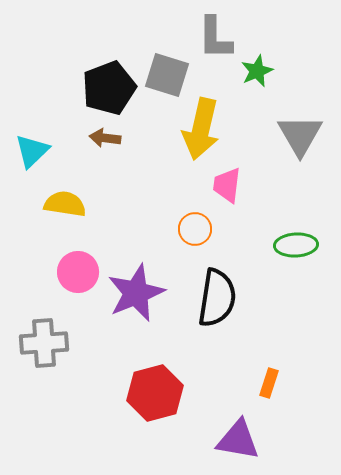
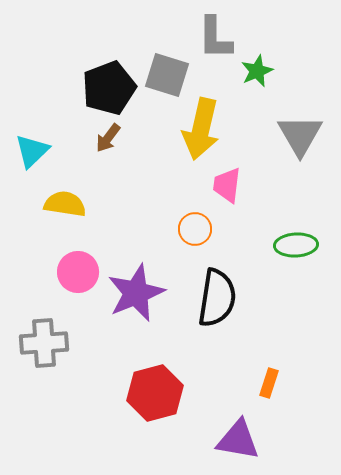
brown arrow: moved 3 px right; rotated 60 degrees counterclockwise
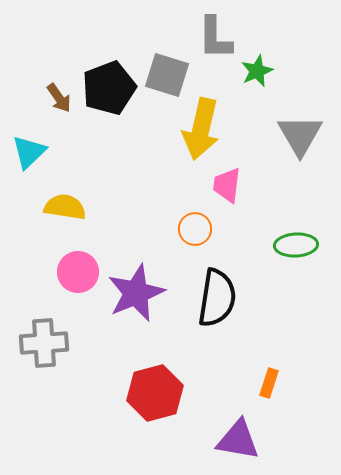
brown arrow: moved 49 px left, 40 px up; rotated 72 degrees counterclockwise
cyan triangle: moved 3 px left, 1 px down
yellow semicircle: moved 3 px down
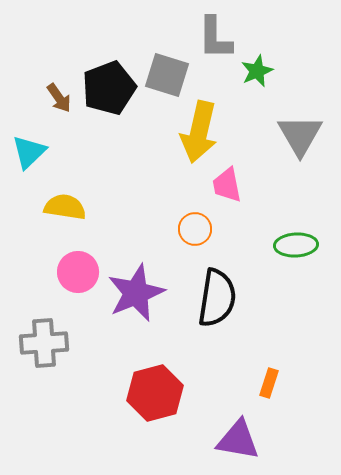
yellow arrow: moved 2 px left, 3 px down
pink trapezoid: rotated 18 degrees counterclockwise
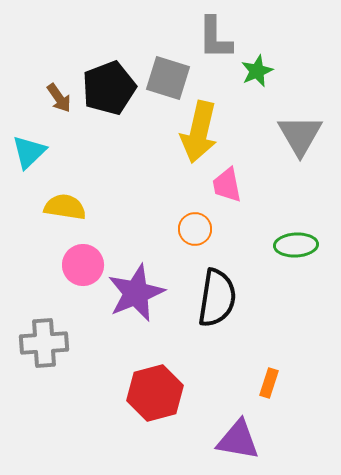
gray square: moved 1 px right, 3 px down
pink circle: moved 5 px right, 7 px up
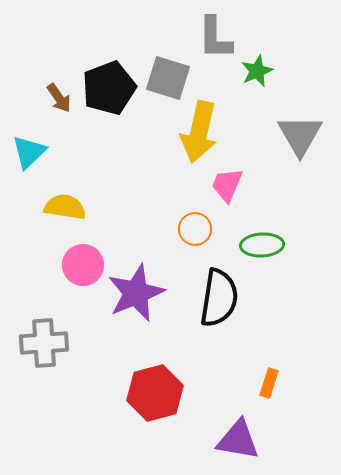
pink trapezoid: rotated 33 degrees clockwise
green ellipse: moved 34 px left
black semicircle: moved 2 px right
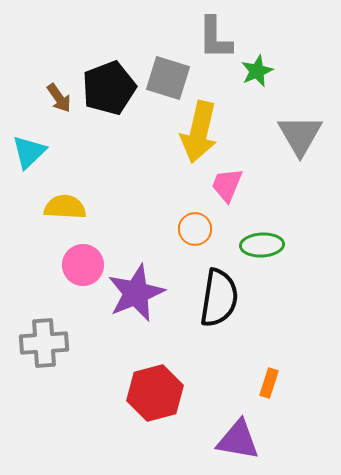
yellow semicircle: rotated 6 degrees counterclockwise
